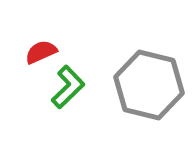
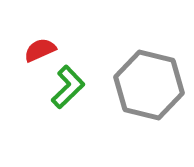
red semicircle: moved 1 px left, 2 px up
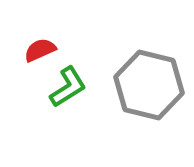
green L-shape: rotated 12 degrees clockwise
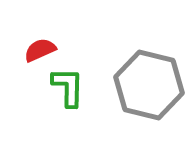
green L-shape: rotated 57 degrees counterclockwise
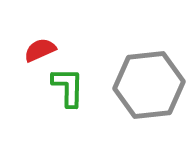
gray hexagon: rotated 20 degrees counterclockwise
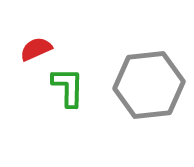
red semicircle: moved 4 px left, 1 px up
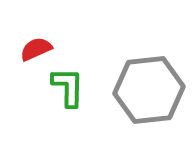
gray hexagon: moved 5 px down
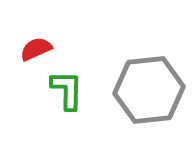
green L-shape: moved 1 px left, 3 px down
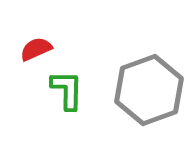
gray hexagon: rotated 14 degrees counterclockwise
